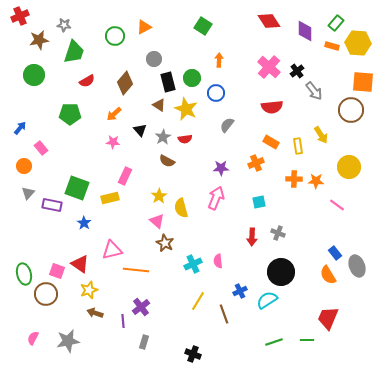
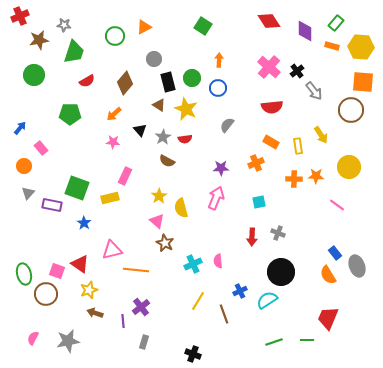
yellow hexagon at (358, 43): moved 3 px right, 4 px down
blue circle at (216, 93): moved 2 px right, 5 px up
orange star at (316, 181): moved 5 px up
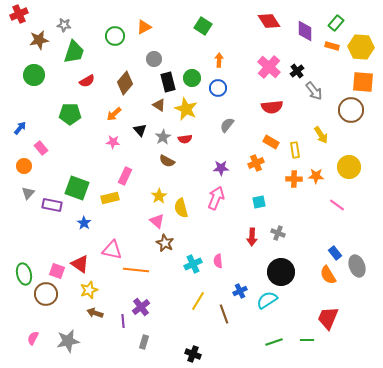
red cross at (20, 16): moved 1 px left, 2 px up
yellow rectangle at (298, 146): moved 3 px left, 4 px down
pink triangle at (112, 250): rotated 25 degrees clockwise
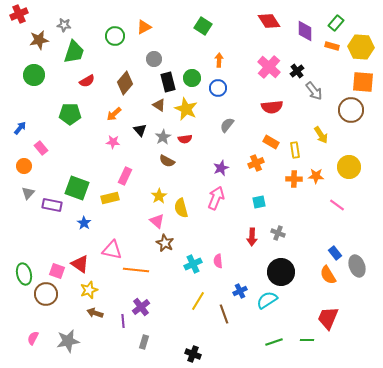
purple star at (221, 168): rotated 21 degrees counterclockwise
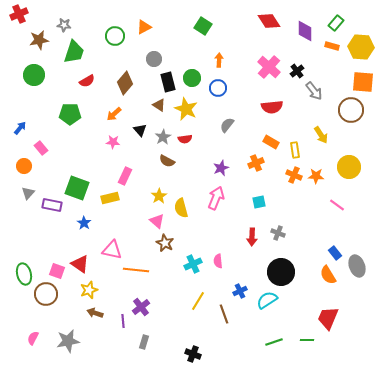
orange cross at (294, 179): moved 4 px up; rotated 21 degrees clockwise
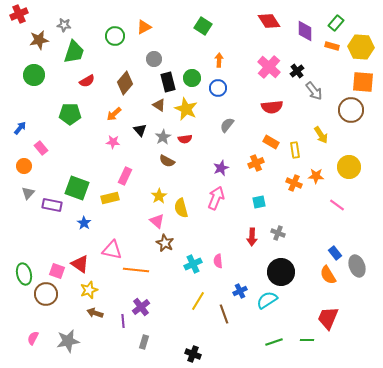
orange cross at (294, 175): moved 8 px down
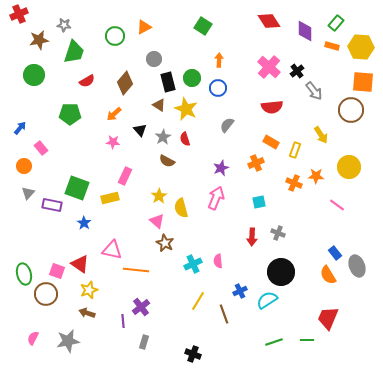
red semicircle at (185, 139): rotated 80 degrees clockwise
yellow rectangle at (295, 150): rotated 28 degrees clockwise
brown arrow at (95, 313): moved 8 px left
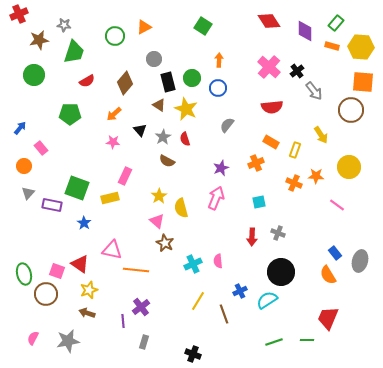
gray ellipse at (357, 266): moved 3 px right, 5 px up; rotated 35 degrees clockwise
